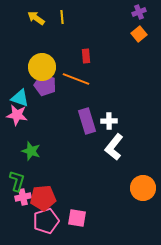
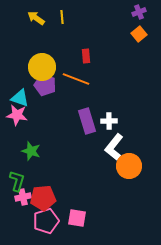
orange circle: moved 14 px left, 22 px up
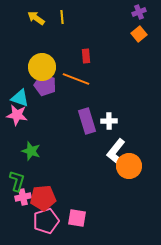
white L-shape: moved 2 px right, 5 px down
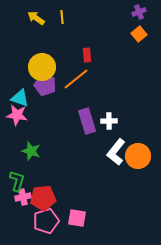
red rectangle: moved 1 px right, 1 px up
orange line: rotated 60 degrees counterclockwise
orange circle: moved 9 px right, 10 px up
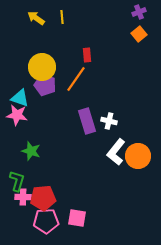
orange line: rotated 16 degrees counterclockwise
white cross: rotated 14 degrees clockwise
pink cross: rotated 14 degrees clockwise
pink pentagon: rotated 15 degrees clockwise
